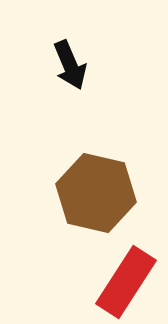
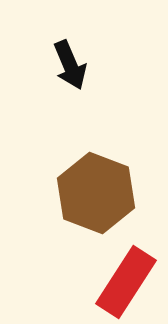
brown hexagon: rotated 8 degrees clockwise
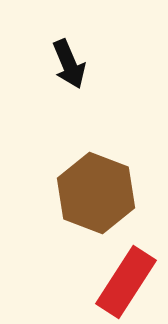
black arrow: moved 1 px left, 1 px up
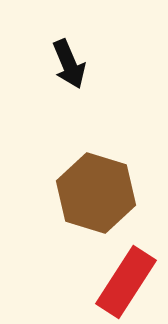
brown hexagon: rotated 4 degrees counterclockwise
